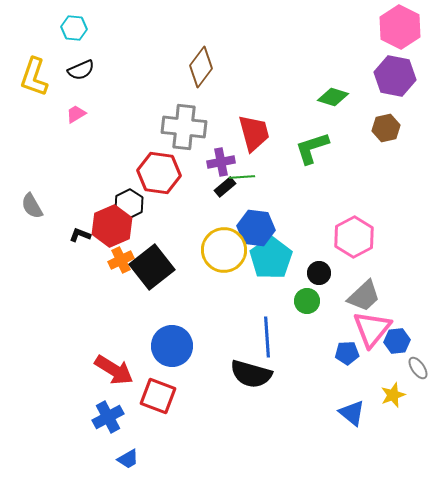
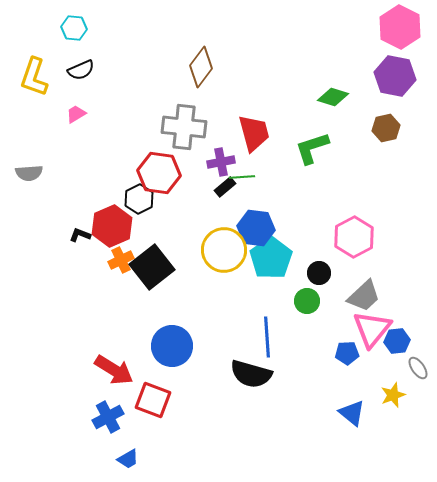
black hexagon at (129, 204): moved 10 px right, 5 px up
gray semicircle at (32, 206): moved 3 px left, 33 px up; rotated 64 degrees counterclockwise
red square at (158, 396): moved 5 px left, 4 px down
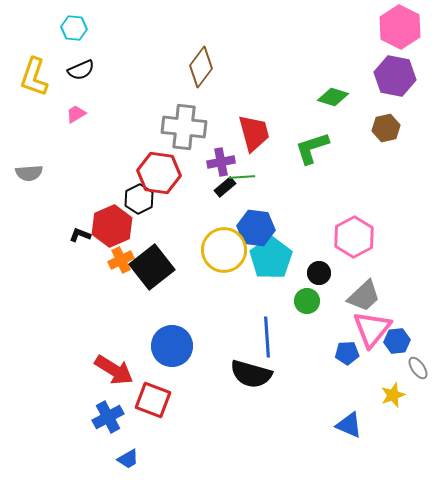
blue triangle at (352, 413): moved 3 px left, 12 px down; rotated 16 degrees counterclockwise
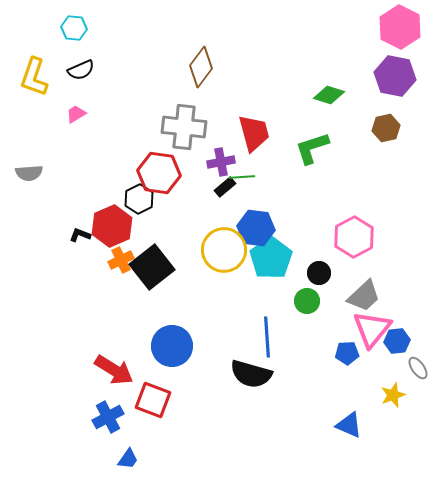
green diamond at (333, 97): moved 4 px left, 2 px up
blue trapezoid at (128, 459): rotated 25 degrees counterclockwise
